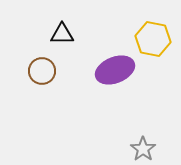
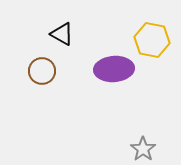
black triangle: rotated 30 degrees clockwise
yellow hexagon: moved 1 px left, 1 px down
purple ellipse: moved 1 px left, 1 px up; rotated 18 degrees clockwise
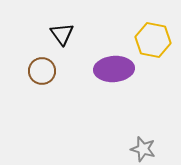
black triangle: rotated 25 degrees clockwise
yellow hexagon: moved 1 px right
gray star: rotated 20 degrees counterclockwise
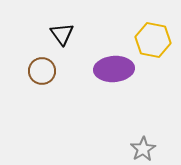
gray star: rotated 25 degrees clockwise
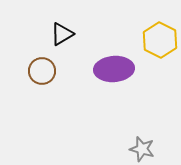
black triangle: rotated 35 degrees clockwise
yellow hexagon: moved 7 px right; rotated 16 degrees clockwise
gray star: moved 1 px left; rotated 25 degrees counterclockwise
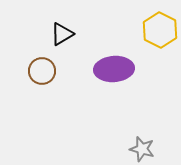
yellow hexagon: moved 10 px up
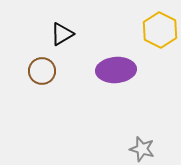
purple ellipse: moved 2 px right, 1 px down
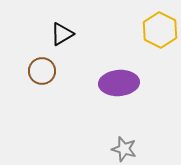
purple ellipse: moved 3 px right, 13 px down
gray star: moved 18 px left
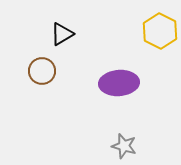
yellow hexagon: moved 1 px down
gray star: moved 3 px up
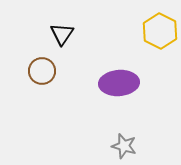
black triangle: rotated 25 degrees counterclockwise
